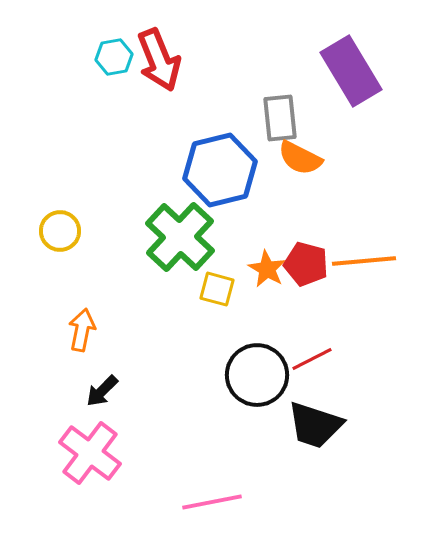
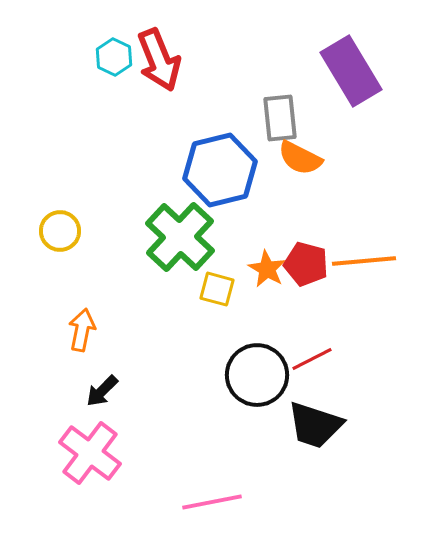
cyan hexagon: rotated 24 degrees counterclockwise
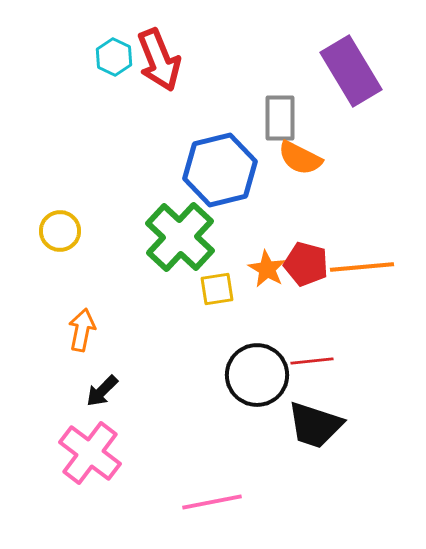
gray rectangle: rotated 6 degrees clockwise
orange line: moved 2 px left, 6 px down
yellow square: rotated 24 degrees counterclockwise
red line: moved 2 px down; rotated 21 degrees clockwise
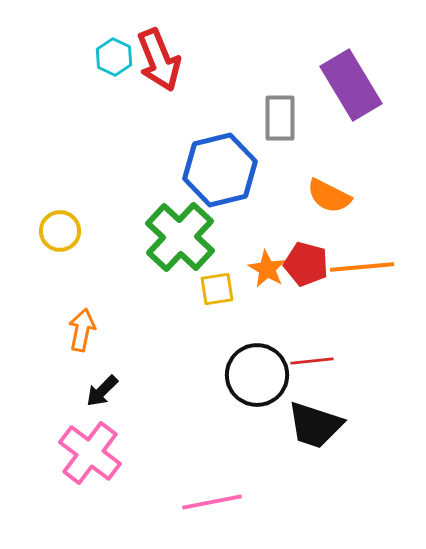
purple rectangle: moved 14 px down
orange semicircle: moved 29 px right, 38 px down
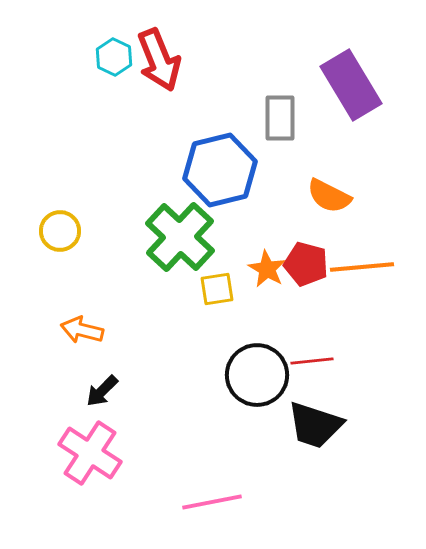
orange arrow: rotated 87 degrees counterclockwise
pink cross: rotated 4 degrees counterclockwise
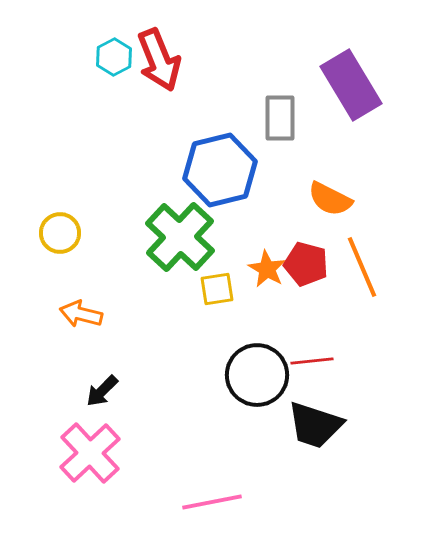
cyan hexagon: rotated 6 degrees clockwise
orange semicircle: moved 1 px right, 3 px down
yellow circle: moved 2 px down
orange line: rotated 72 degrees clockwise
orange arrow: moved 1 px left, 16 px up
pink cross: rotated 14 degrees clockwise
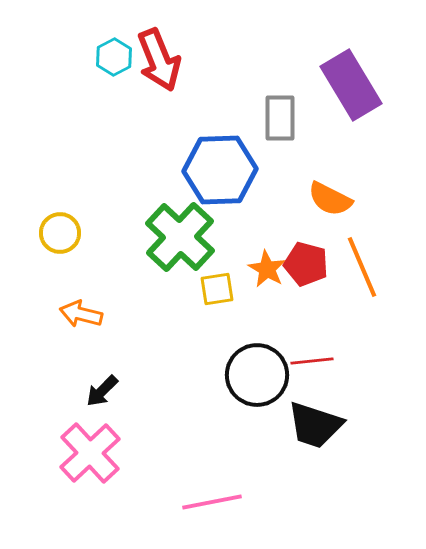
blue hexagon: rotated 12 degrees clockwise
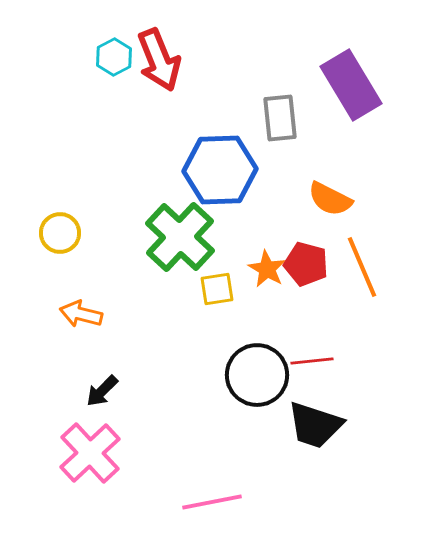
gray rectangle: rotated 6 degrees counterclockwise
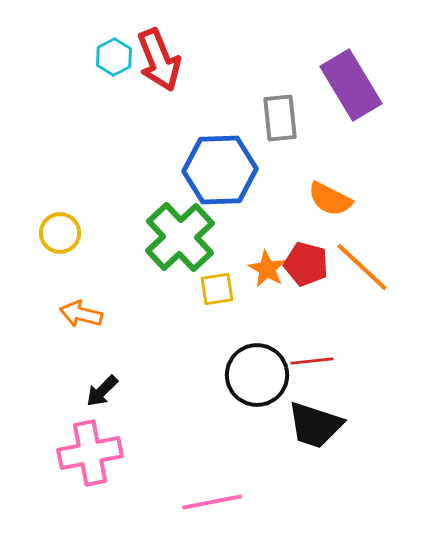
green cross: rotated 4 degrees clockwise
orange line: rotated 24 degrees counterclockwise
pink cross: rotated 32 degrees clockwise
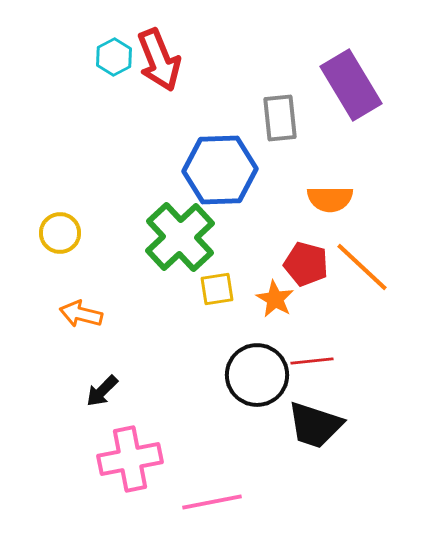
orange semicircle: rotated 27 degrees counterclockwise
orange star: moved 8 px right, 30 px down
pink cross: moved 40 px right, 6 px down
